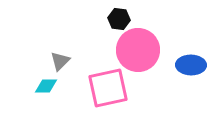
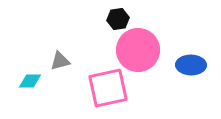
black hexagon: moved 1 px left; rotated 15 degrees counterclockwise
gray triangle: rotated 30 degrees clockwise
cyan diamond: moved 16 px left, 5 px up
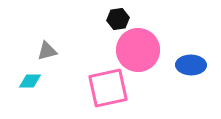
gray triangle: moved 13 px left, 10 px up
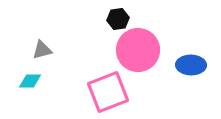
gray triangle: moved 5 px left, 1 px up
pink square: moved 4 px down; rotated 9 degrees counterclockwise
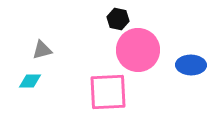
black hexagon: rotated 20 degrees clockwise
pink square: rotated 18 degrees clockwise
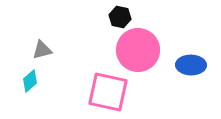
black hexagon: moved 2 px right, 2 px up
cyan diamond: rotated 40 degrees counterclockwise
pink square: rotated 15 degrees clockwise
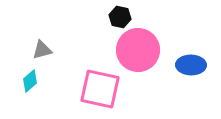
pink square: moved 8 px left, 3 px up
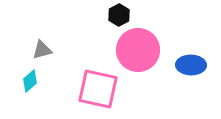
black hexagon: moved 1 px left, 2 px up; rotated 20 degrees clockwise
pink square: moved 2 px left
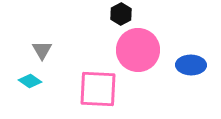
black hexagon: moved 2 px right, 1 px up
gray triangle: rotated 45 degrees counterclockwise
cyan diamond: rotated 75 degrees clockwise
pink square: rotated 9 degrees counterclockwise
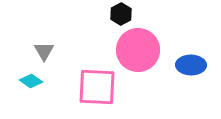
gray triangle: moved 2 px right, 1 px down
cyan diamond: moved 1 px right
pink square: moved 1 px left, 2 px up
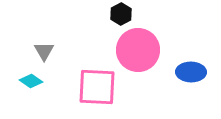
blue ellipse: moved 7 px down
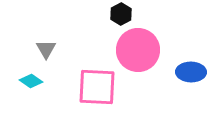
gray triangle: moved 2 px right, 2 px up
